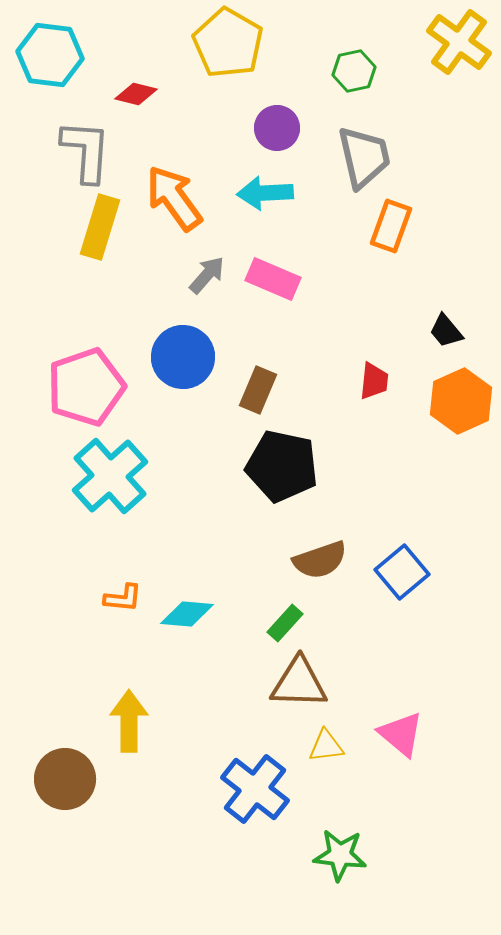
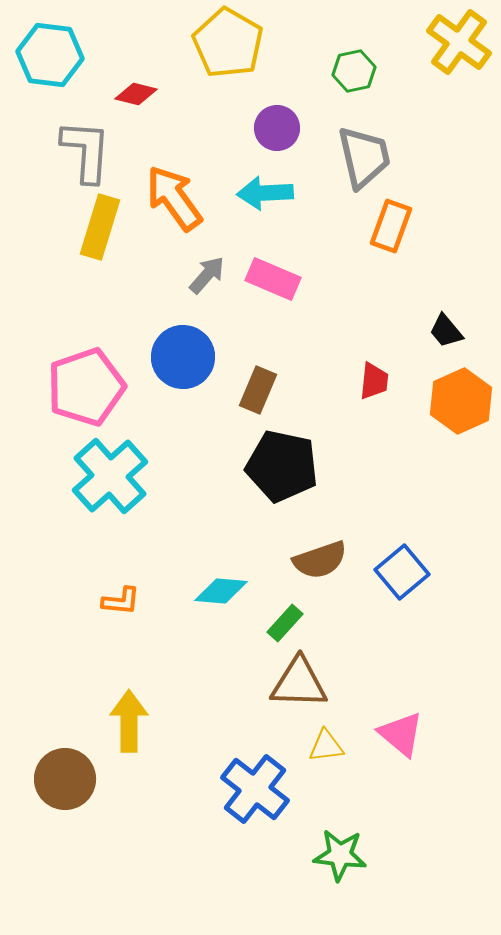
orange L-shape: moved 2 px left, 3 px down
cyan diamond: moved 34 px right, 23 px up
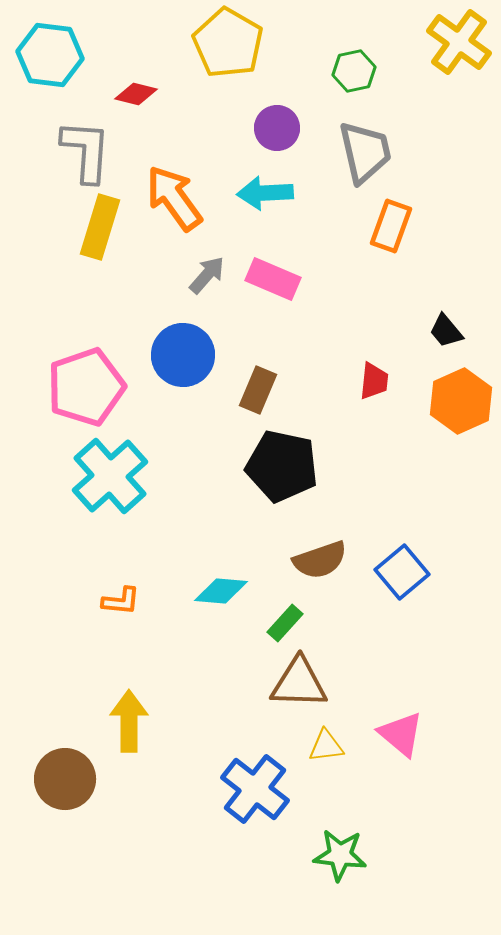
gray trapezoid: moved 1 px right, 5 px up
blue circle: moved 2 px up
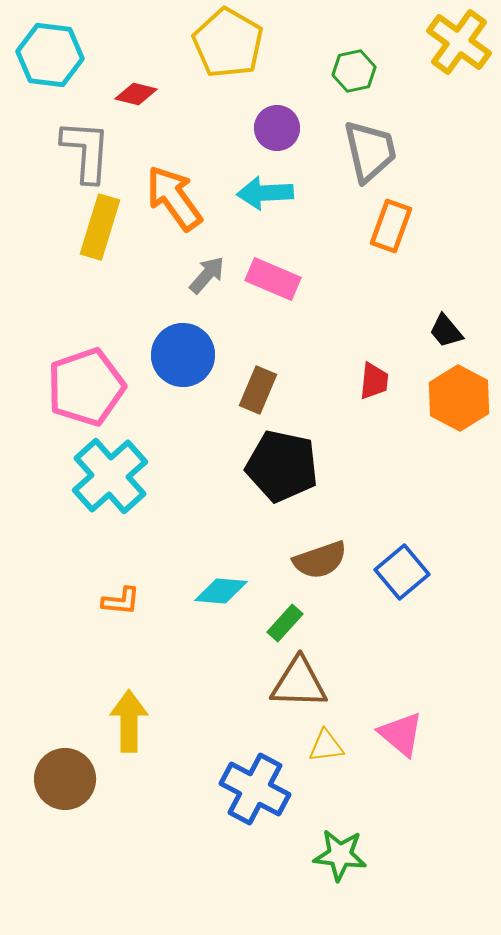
gray trapezoid: moved 5 px right, 1 px up
orange hexagon: moved 2 px left, 3 px up; rotated 8 degrees counterclockwise
blue cross: rotated 10 degrees counterclockwise
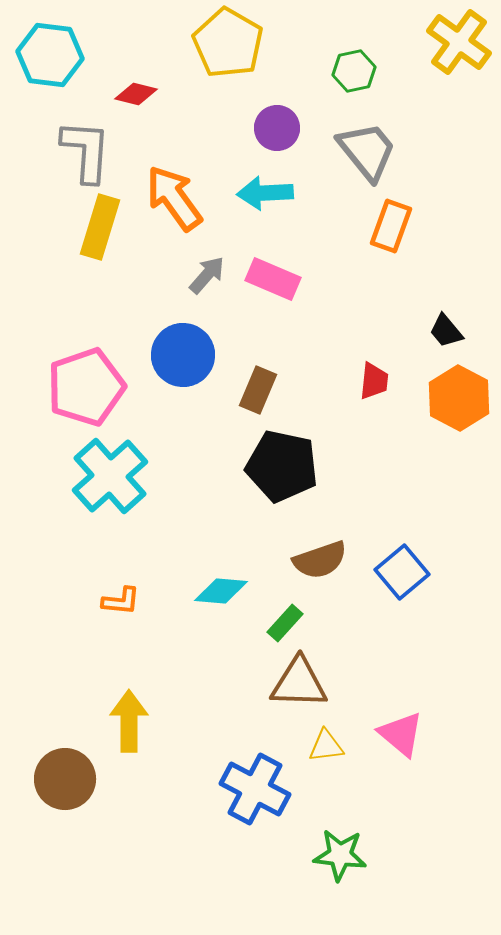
gray trapezoid: moved 3 px left; rotated 26 degrees counterclockwise
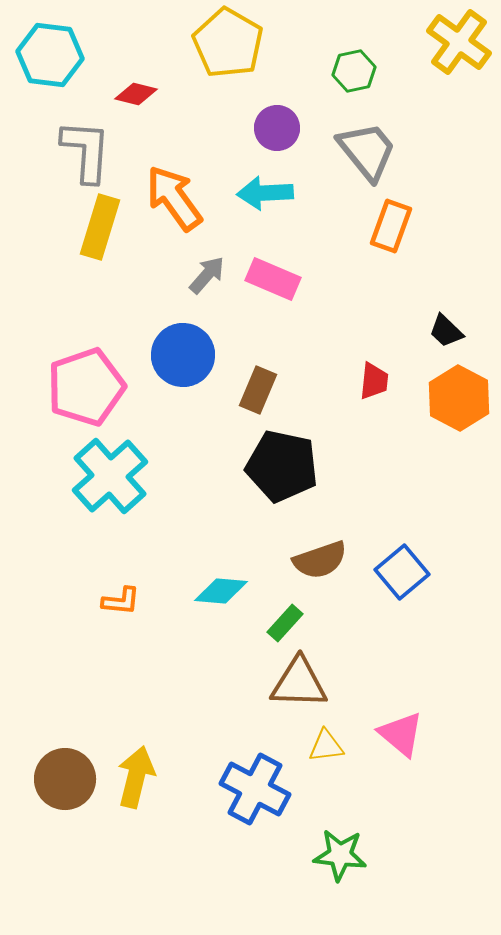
black trapezoid: rotated 6 degrees counterclockwise
yellow arrow: moved 7 px right, 56 px down; rotated 14 degrees clockwise
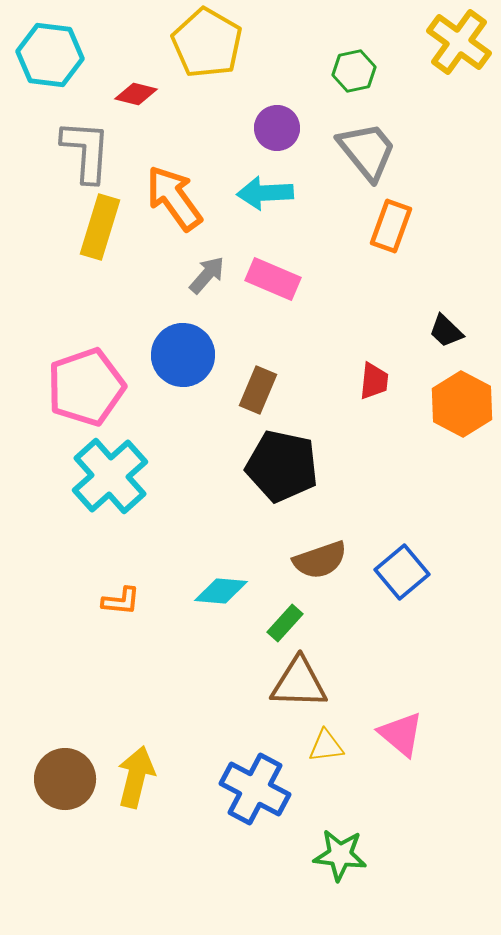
yellow pentagon: moved 21 px left
orange hexagon: moved 3 px right, 6 px down
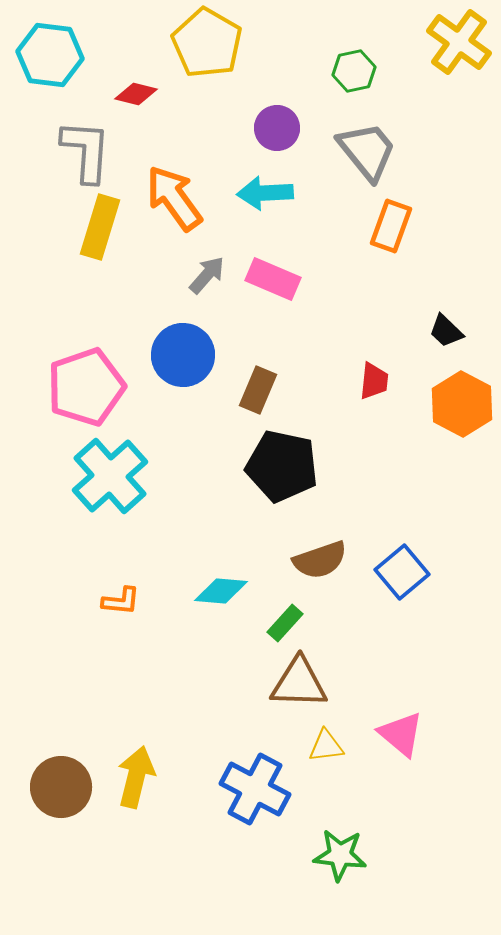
brown circle: moved 4 px left, 8 px down
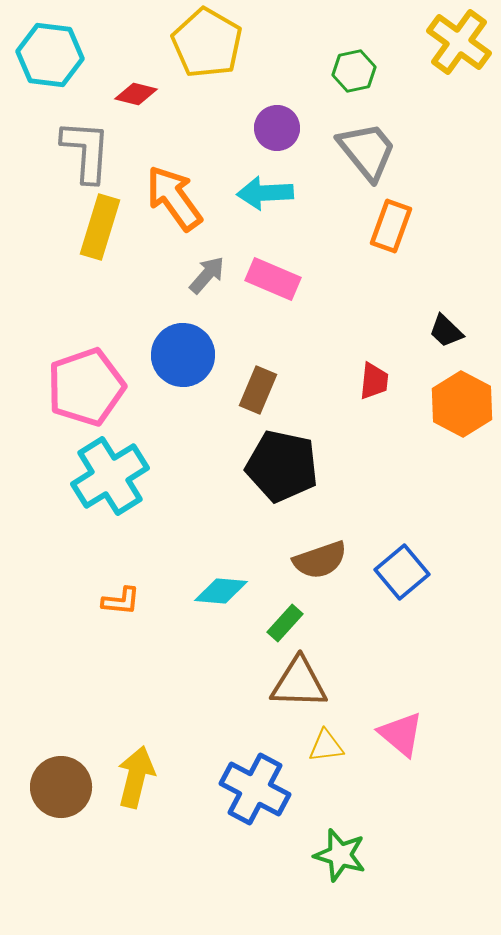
cyan cross: rotated 10 degrees clockwise
green star: rotated 10 degrees clockwise
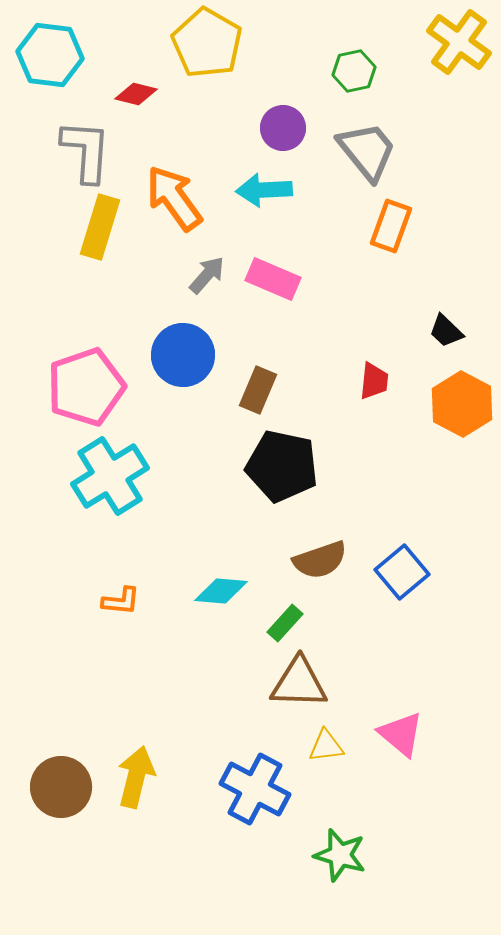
purple circle: moved 6 px right
cyan arrow: moved 1 px left, 3 px up
